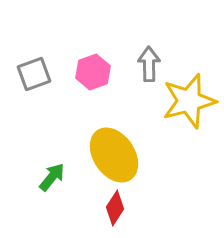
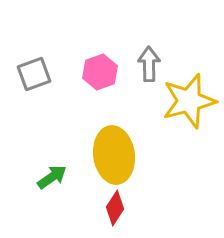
pink hexagon: moved 7 px right
yellow ellipse: rotated 26 degrees clockwise
green arrow: rotated 16 degrees clockwise
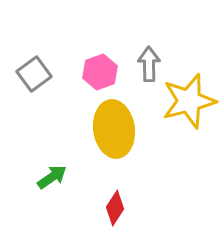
gray square: rotated 16 degrees counterclockwise
yellow ellipse: moved 26 px up
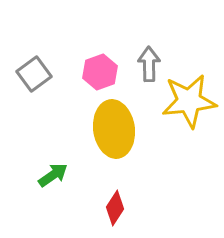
yellow star: rotated 8 degrees clockwise
green arrow: moved 1 px right, 2 px up
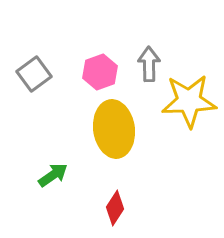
yellow star: rotated 4 degrees clockwise
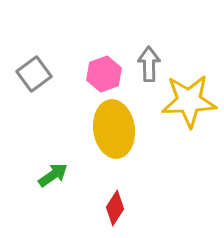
pink hexagon: moved 4 px right, 2 px down
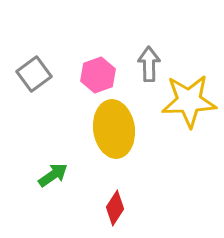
pink hexagon: moved 6 px left, 1 px down
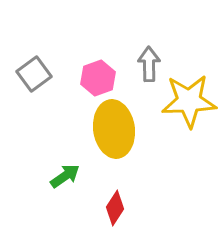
pink hexagon: moved 3 px down
green arrow: moved 12 px right, 1 px down
